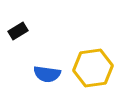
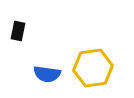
black rectangle: rotated 48 degrees counterclockwise
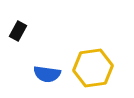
black rectangle: rotated 18 degrees clockwise
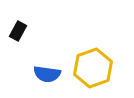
yellow hexagon: rotated 12 degrees counterclockwise
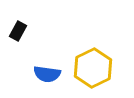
yellow hexagon: rotated 6 degrees counterclockwise
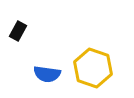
yellow hexagon: rotated 15 degrees counterclockwise
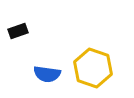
black rectangle: rotated 42 degrees clockwise
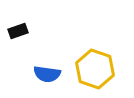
yellow hexagon: moved 2 px right, 1 px down
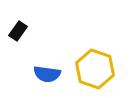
black rectangle: rotated 36 degrees counterclockwise
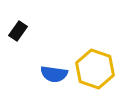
blue semicircle: moved 7 px right
